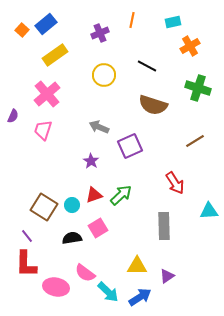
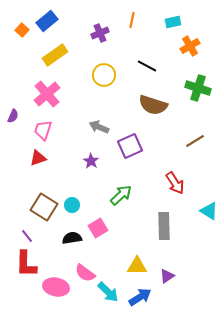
blue rectangle: moved 1 px right, 3 px up
red triangle: moved 56 px left, 37 px up
cyan triangle: rotated 36 degrees clockwise
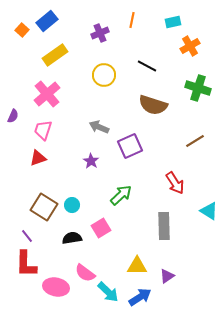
pink square: moved 3 px right
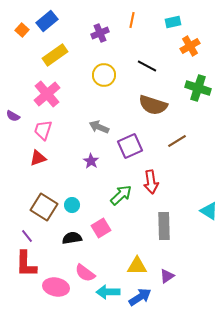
purple semicircle: rotated 96 degrees clockwise
brown line: moved 18 px left
red arrow: moved 24 px left, 1 px up; rotated 25 degrees clockwise
cyan arrow: rotated 135 degrees clockwise
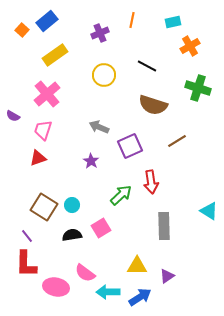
black semicircle: moved 3 px up
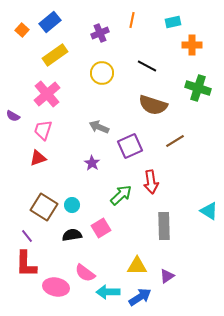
blue rectangle: moved 3 px right, 1 px down
orange cross: moved 2 px right, 1 px up; rotated 30 degrees clockwise
yellow circle: moved 2 px left, 2 px up
brown line: moved 2 px left
purple star: moved 1 px right, 2 px down
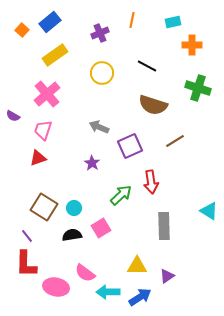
cyan circle: moved 2 px right, 3 px down
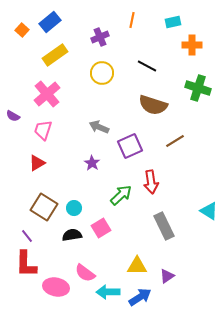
purple cross: moved 4 px down
red triangle: moved 1 px left, 5 px down; rotated 12 degrees counterclockwise
gray rectangle: rotated 24 degrees counterclockwise
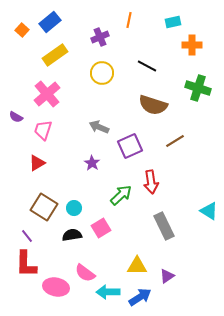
orange line: moved 3 px left
purple semicircle: moved 3 px right, 1 px down
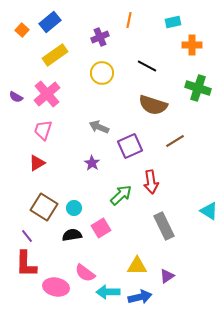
purple semicircle: moved 20 px up
blue arrow: rotated 20 degrees clockwise
